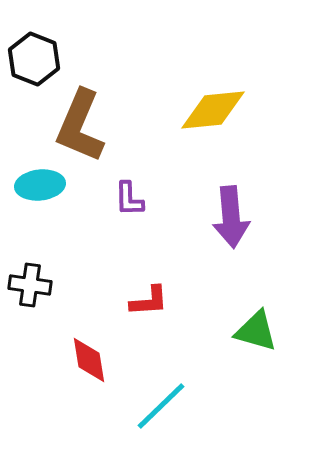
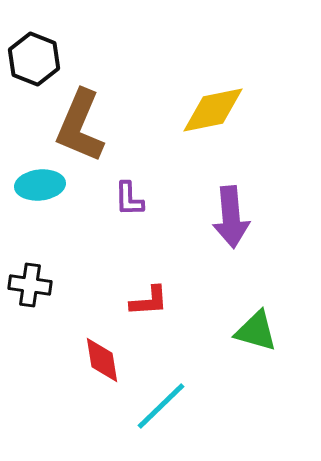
yellow diamond: rotated 6 degrees counterclockwise
red diamond: moved 13 px right
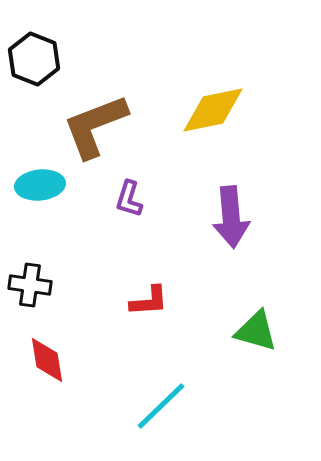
brown L-shape: moved 15 px right; rotated 46 degrees clockwise
purple L-shape: rotated 18 degrees clockwise
red diamond: moved 55 px left
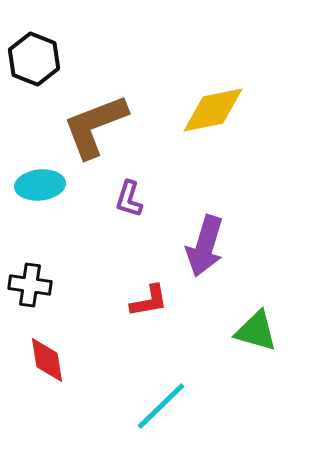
purple arrow: moved 26 px left, 29 px down; rotated 22 degrees clockwise
red L-shape: rotated 6 degrees counterclockwise
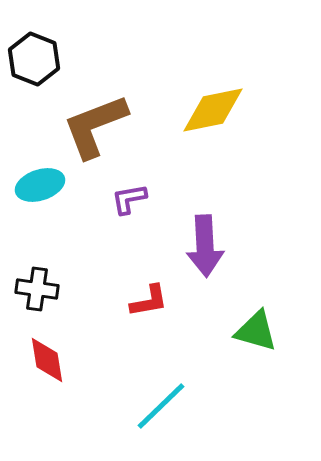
cyan ellipse: rotated 12 degrees counterclockwise
purple L-shape: rotated 63 degrees clockwise
purple arrow: rotated 20 degrees counterclockwise
black cross: moved 7 px right, 4 px down
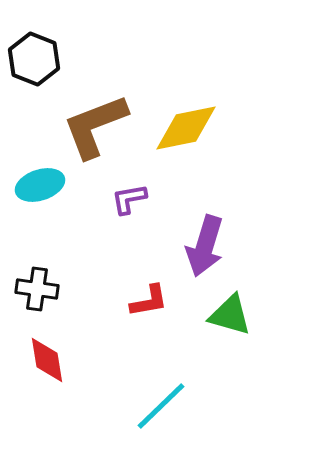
yellow diamond: moved 27 px left, 18 px down
purple arrow: rotated 20 degrees clockwise
green triangle: moved 26 px left, 16 px up
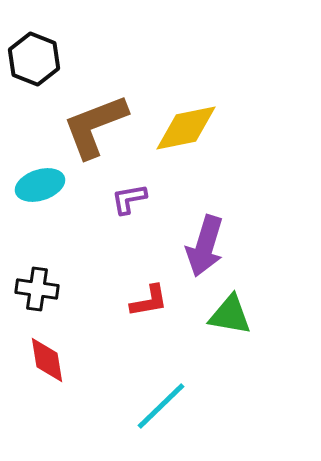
green triangle: rotated 6 degrees counterclockwise
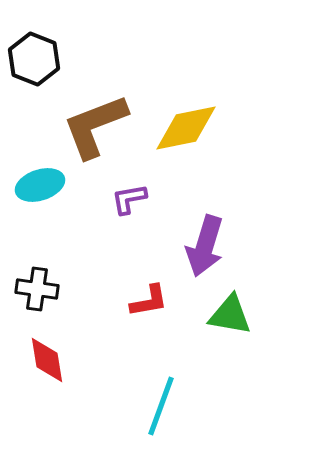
cyan line: rotated 26 degrees counterclockwise
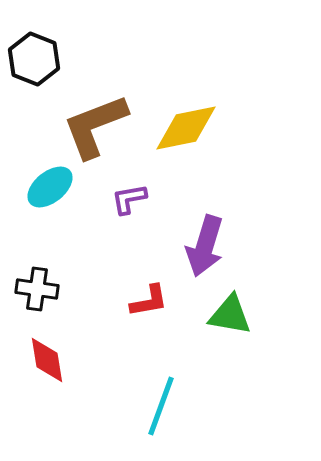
cyan ellipse: moved 10 px right, 2 px down; rotated 21 degrees counterclockwise
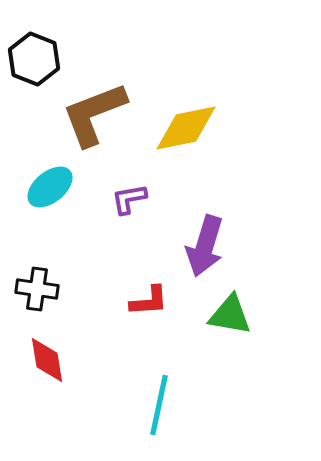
brown L-shape: moved 1 px left, 12 px up
red L-shape: rotated 6 degrees clockwise
cyan line: moved 2 px left, 1 px up; rotated 8 degrees counterclockwise
